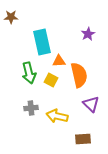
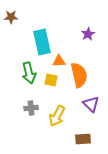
yellow square: rotated 16 degrees counterclockwise
yellow arrow: rotated 75 degrees counterclockwise
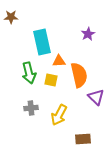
purple triangle: moved 5 px right, 7 px up
yellow arrow: moved 2 px right, 1 px up
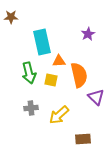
yellow arrow: rotated 20 degrees clockwise
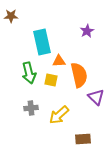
brown star: moved 1 px up
purple star: moved 1 px left, 3 px up
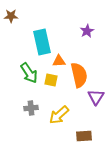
green arrow: rotated 20 degrees counterclockwise
purple triangle: rotated 18 degrees clockwise
brown rectangle: moved 1 px right, 3 px up
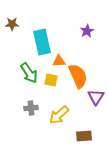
brown star: moved 1 px right, 8 px down
orange semicircle: moved 1 px left, 1 px down; rotated 10 degrees counterclockwise
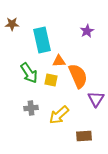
cyan rectangle: moved 2 px up
purple triangle: moved 2 px down
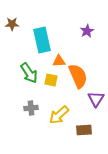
brown rectangle: moved 6 px up
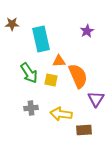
cyan rectangle: moved 1 px left, 1 px up
yellow arrow: moved 2 px right, 1 px up; rotated 50 degrees clockwise
